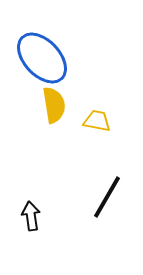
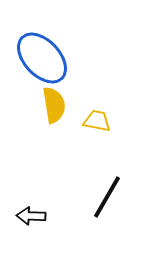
black arrow: rotated 80 degrees counterclockwise
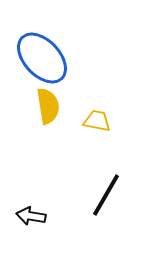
yellow semicircle: moved 6 px left, 1 px down
black line: moved 1 px left, 2 px up
black arrow: rotated 8 degrees clockwise
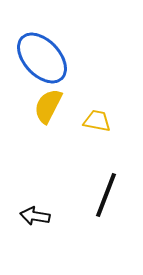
yellow semicircle: rotated 144 degrees counterclockwise
black line: rotated 9 degrees counterclockwise
black arrow: moved 4 px right
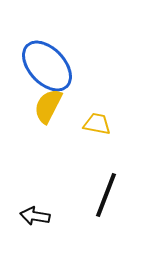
blue ellipse: moved 5 px right, 8 px down
yellow trapezoid: moved 3 px down
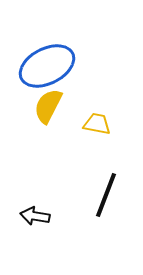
blue ellipse: rotated 74 degrees counterclockwise
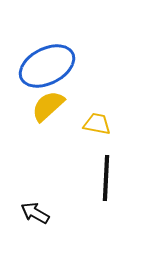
yellow semicircle: rotated 21 degrees clockwise
black line: moved 17 px up; rotated 18 degrees counterclockwise
black arrow: moved 3 px up; rotated 20 degrees clockwise
